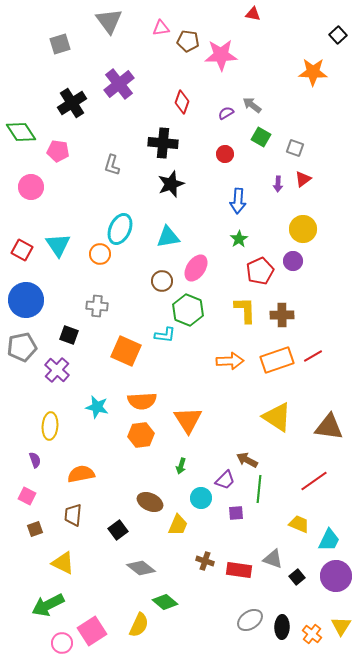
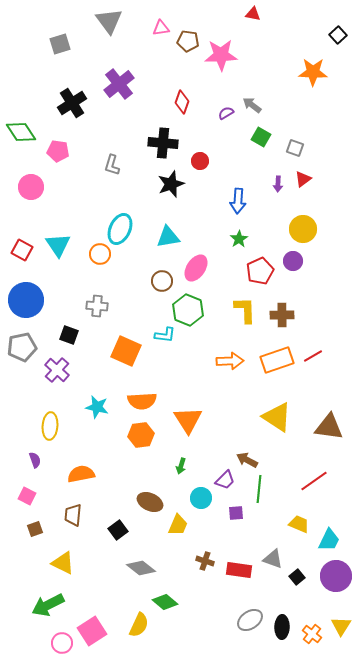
red circle at (225, 154): moved 25 px left, 7 px down
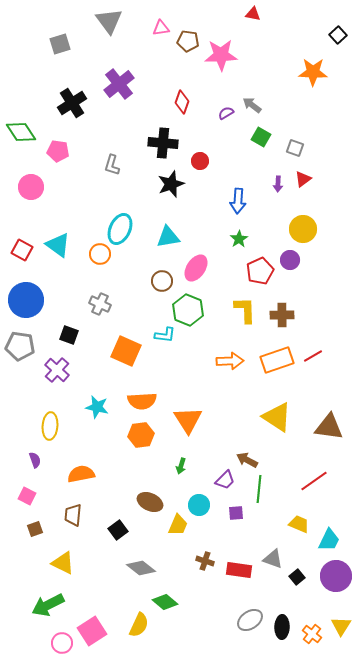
cyan triangle at (58, 245): rotated 20 degrees counterclockwise
purple circle at (293, 261): moved 3 px left, 1 px up
gray cross at (97, 306): moved 3 px right, 2 px up; rotated 20 degrees clockwise
gray pentagon at (22, 347): moved 2 px left, 1 px up; rotated 20 degrees clockwise
cyan circle at (201, 498): moved 2 px left, 7 px down
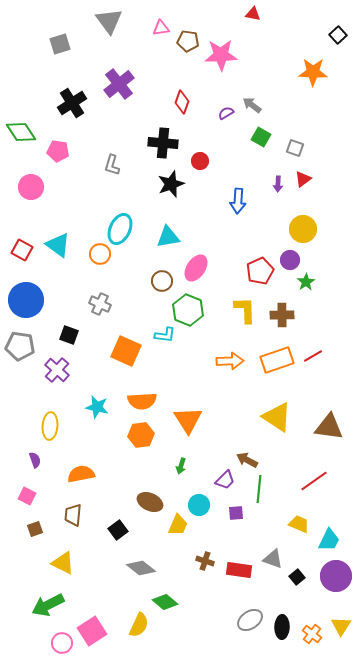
green star at (239, 239): moved 67 px right, 43 px down
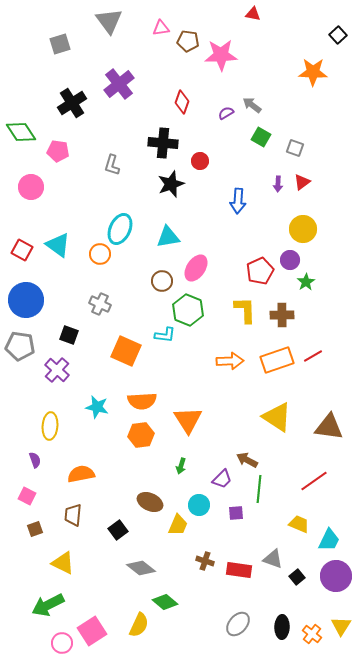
red triangle at (303, 179): moved 1 px left, 3 px down
purple trapezoid at (225, 480): moved 3 px left, 1 px up
gray ellipse at (250, 620): moved 12 px left, 4 px down; rotated 15 degrees counterclockwise
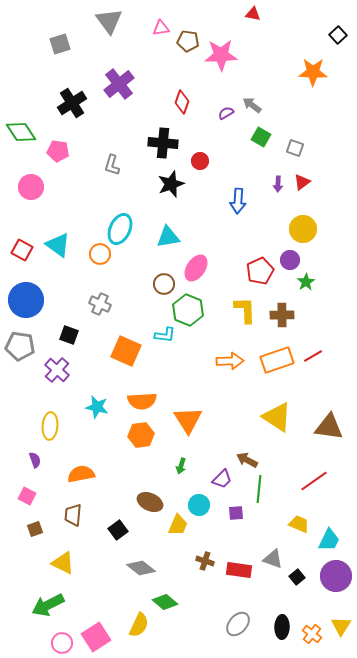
brown circle at (162, 281): moved 2 px right, 3 px down
pink square at (92, 631): moved 4 px right, 6 px down
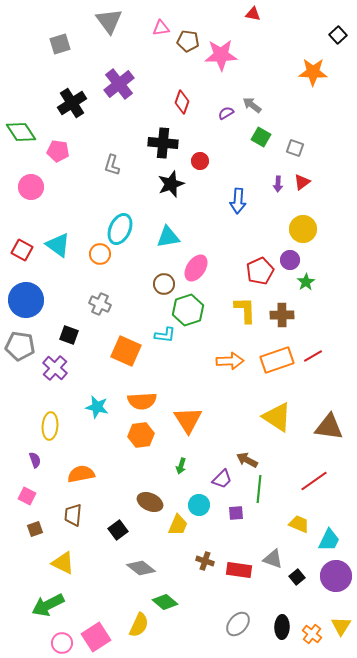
green hexagon at (188, 310): rotated 20 degrees clockwise
purple cross at (57, 370): moved 2 px left, 2 px up
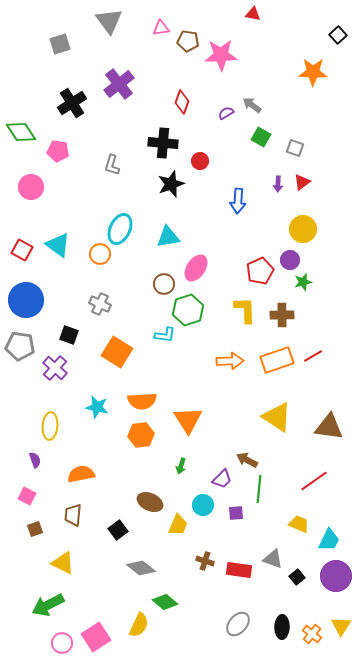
green star at (306, 282): moved 3 px left; rotated 18 degrees clockwise
orange square at (126, 351): moved 9 px left, 1 px down; rotated 8 degrees clockwise
cyan circle at (199, 505): moved 4 px right
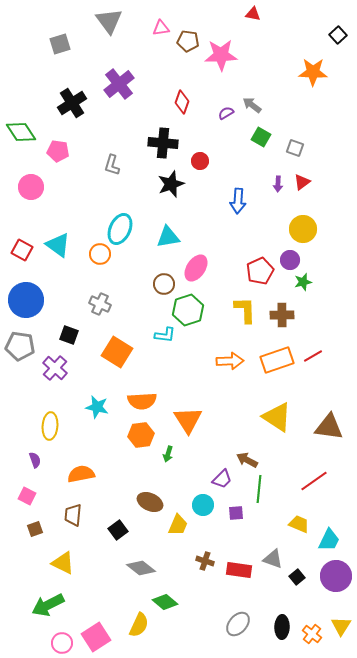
green arrow at (181, 466): moved 13 px left, 12 px up
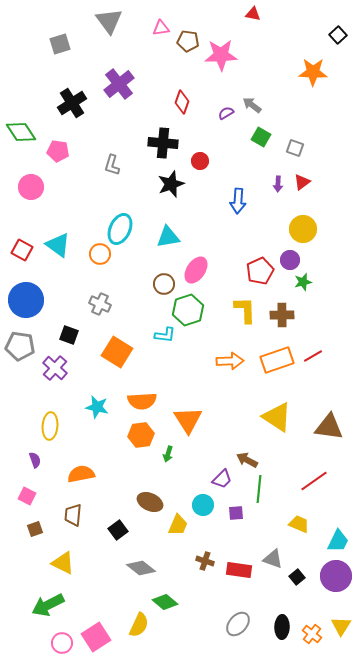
pink ellipse at (196, 268): moved 2 px down
cyan trapezoid at (329, 540): moved 9 px right, 1 px down
